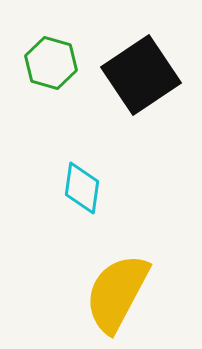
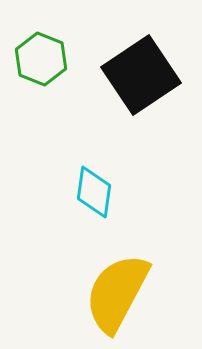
green hexagon: moved 10 px left, 4 px up; rotated 6 degrees clockwise
cyan diamond: moved 12 px right, 4 px down
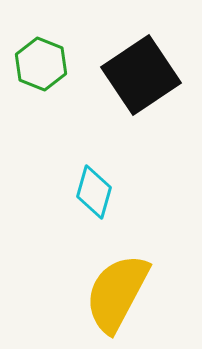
green hexagon: moved 5 px down
cyan diamond: rotated 8 degrees clockwise
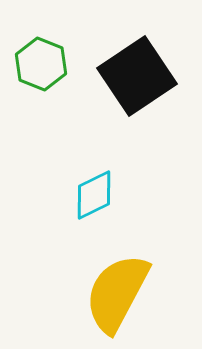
black square: moved 4 px left, 1 px down
cyan diamond: moved 3 px down; rotated 48 degrees clockwise
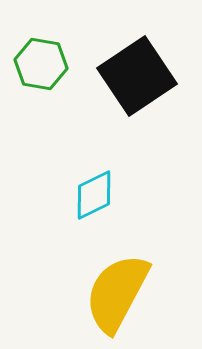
green hexagon: rotated 12 degrees counterclockwise
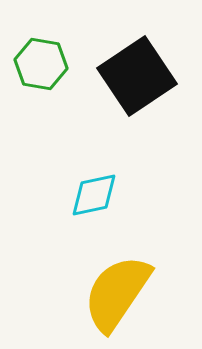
cyan diamond: rotated 14 degrees clockwise
yellow semicircle: rotated 6 degrees clockwise
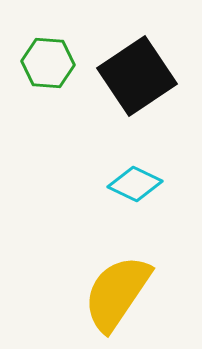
green hexagon: moved 7 px right, 1 px up; rotated 6 degrees counterclockwise
cyan diamond: moved 41 px right, 11 px up; rotated 38 degrees clockwise
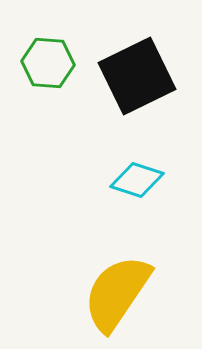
black square: rotated 8 degrees clockwise
cyan diamond: moved 2 px right, 4 px up; rotated 8 degrees counterclockwise
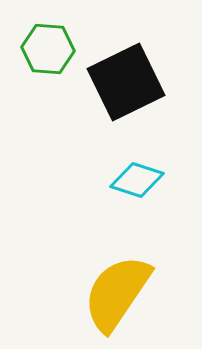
green hexagon: moved 14 px up
black square: moved 11 px left, 6 px down
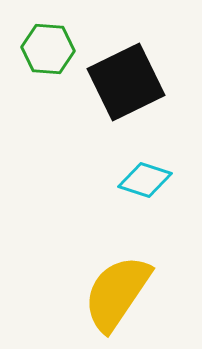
cyan diamond: moved 8 px right
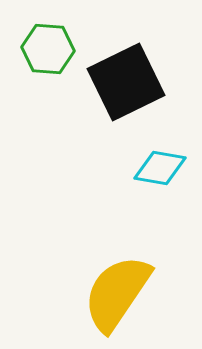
cyan diamond: moved 15 px right, 12 px up; rotated 8 degrees counterclockwise
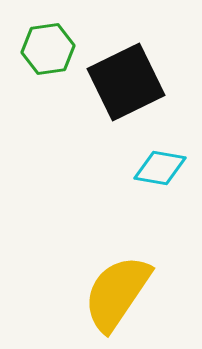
green hexagon: rotated 12 degrees counterclockwise
